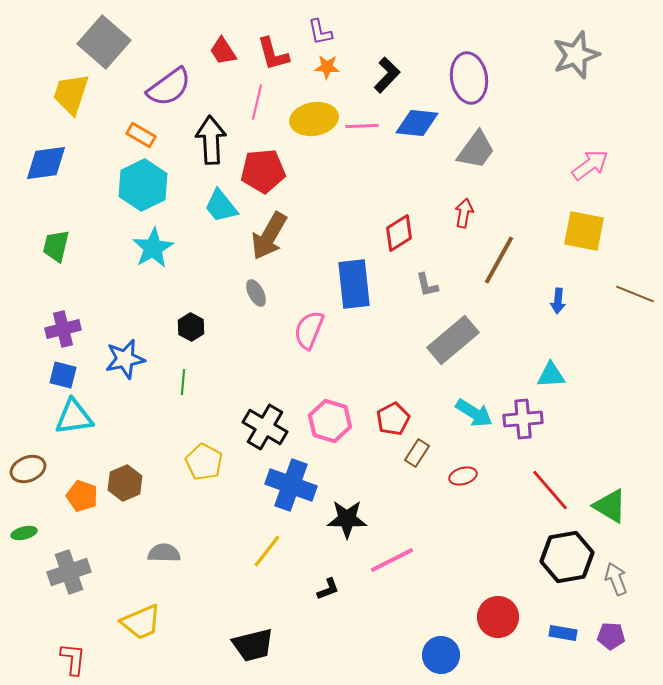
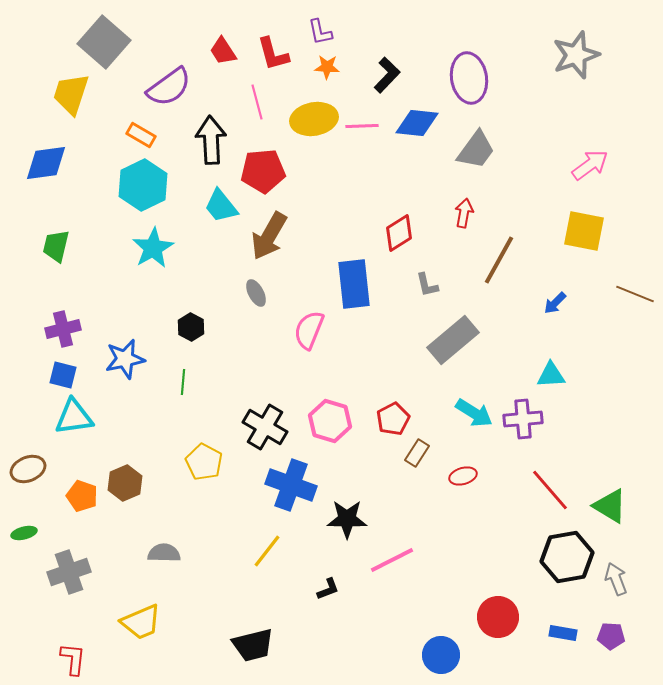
pink line at (257, 102): rotated 28 degrees counterclockwise
blue arrow at (558, 301): moved 3 px left, 2 px down; rotated 40 degrees clockwise
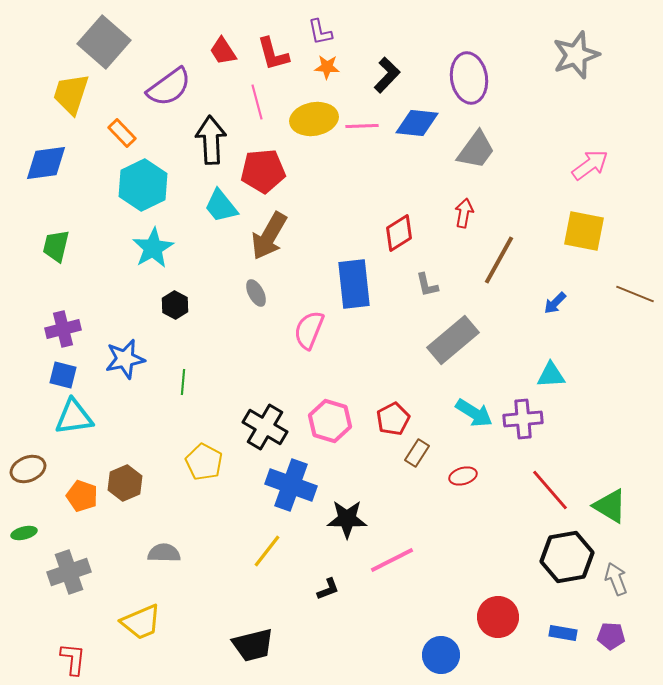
orange rectangle at (141, 135): moved 19 px left, 2 px up; rotated 16 degrees clockwise
black hexagon at (191, 327): moved 16 px left, 22 px up
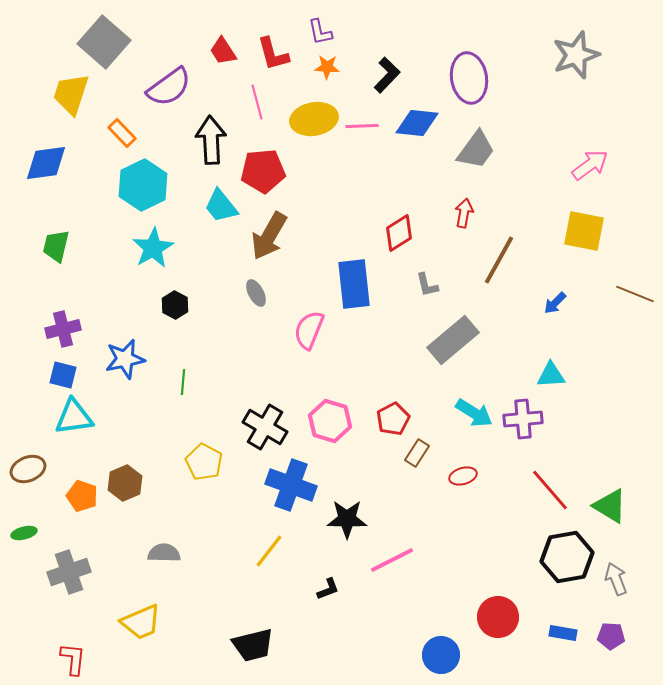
yellow line at (267, 551): moved 2 px right
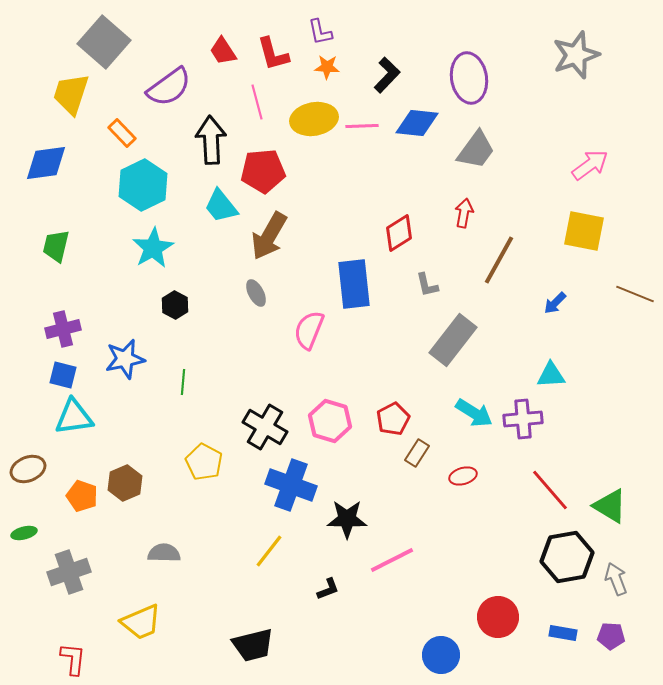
gray rectangle at (453, 340): rotated 12 degrees counterclockwise
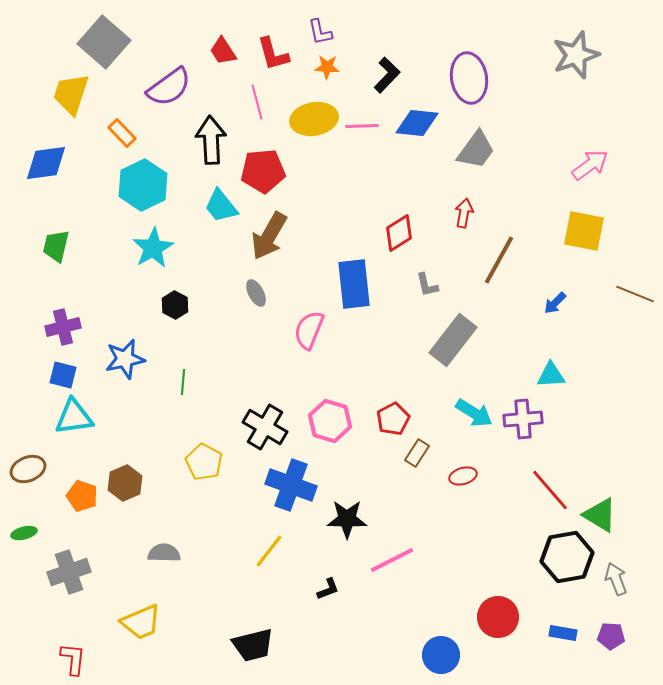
purple cross at (63, 329): moved 2 px up
green triangle at (610, 506): moved 10 px left, 9 px down
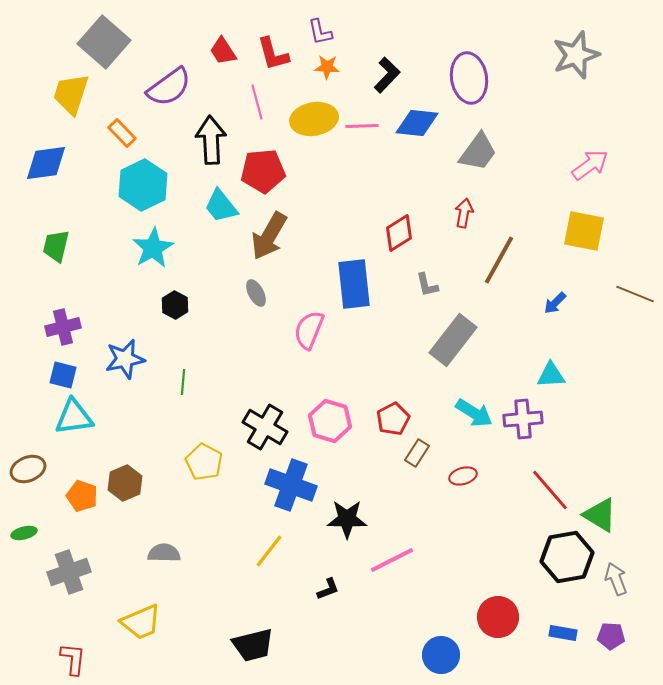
gray trapezoid at (476, 150): moved 2 px right, 2 px down
